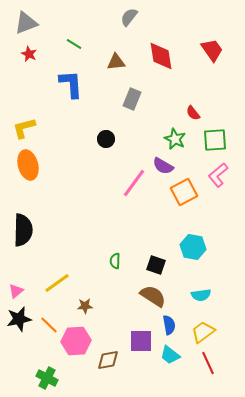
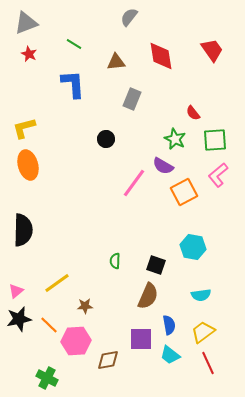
blue L-shape: moved 2 px right
brown semicircle: moved 5 px left; rotated 80 degrees clockwise
purple square: moved 2 px up
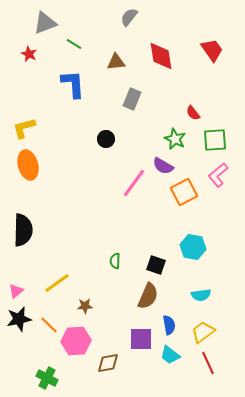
gray triangle: moved 19 px right
brown diamond: moved 3 px down
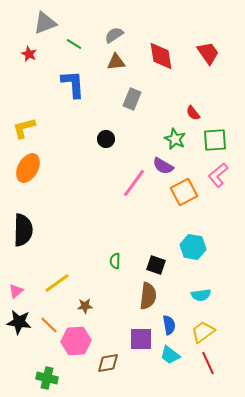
gray semicircle: moved 15 px left, 18 px down; rotated 18 degrees clockwise
red trapezoid: moved 4 px left, 3 px down
orange ellipse: moved 3 px down; rotated 44 degrees clockwise
brown semicircle: rotated 16 degrees counterclockwise
black star: moved 3 px down; rotated 20 degrees clockwise
green cross: rotated 15 degrees counterclockwise
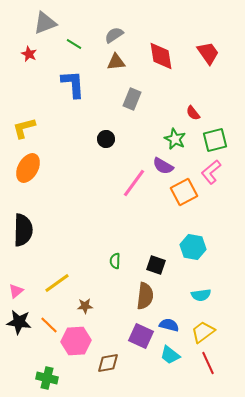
green square: rotated 10 degrees counterclockwise
pink L-shape: moved 7 px left, 3 px up
brown semicircle: moved 3 px left
blue semicircle: rotated 66 degrees counterclockwise
purple square: moved 3 px up; rotated 25 degrees clockwise
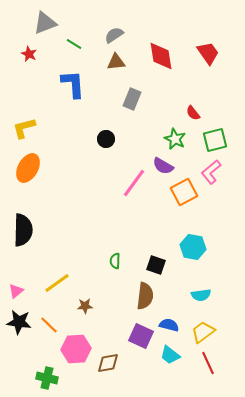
pink hexagon: moved 8 px down
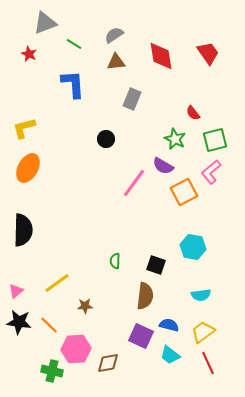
green cross: moved 5 px right, 7 px up
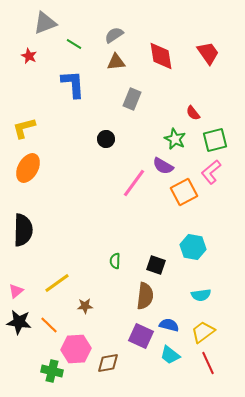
red star: moved 2 px down
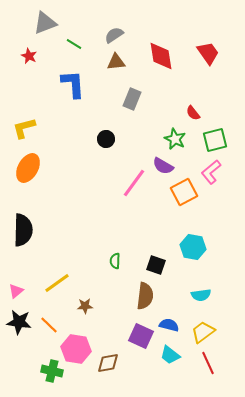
pink hexagon: rotated 12 degrees clockwise
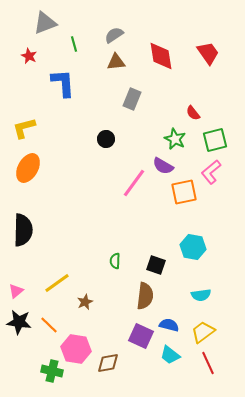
green line: rotated 42 degrees clockwise
blue L-shape: moved 10 px left, 1 px up
orange square: rotated 16 degrees clockwise
brown star: moved 4 px up; rotated 21 degrees counterclockwise
